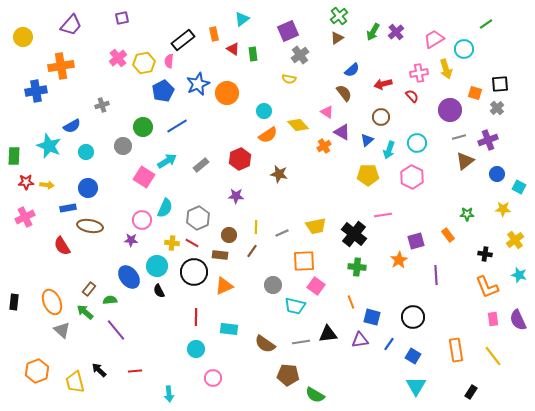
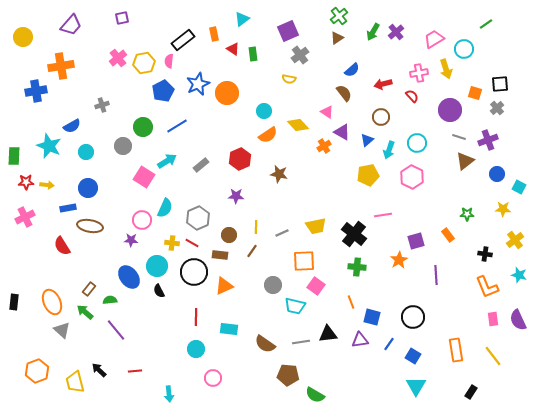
gray line at (459, 137): rotated 32 degrees clockwise
yellow pentagon at (368, 175): rotated 10 degrees counterclockwise
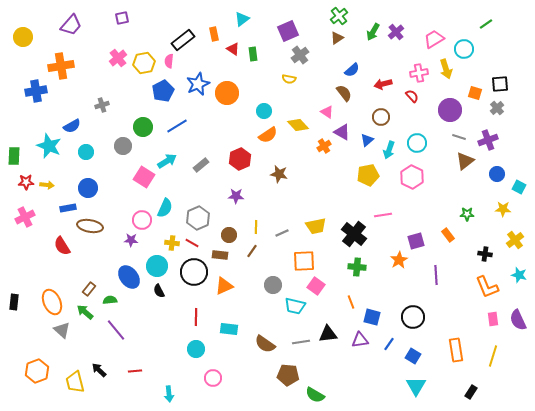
yellow line at (493, 356): rotated 55 degrees clockwise
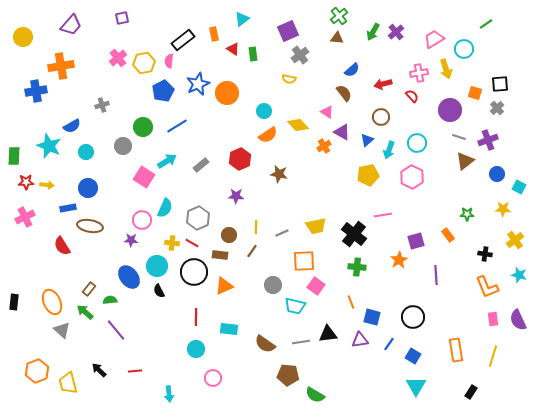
brown triangle at (337, 38): rotated 40 degrees clockwise
yellow trapezoid at (75, 382): moved 7 px left, 1 px down
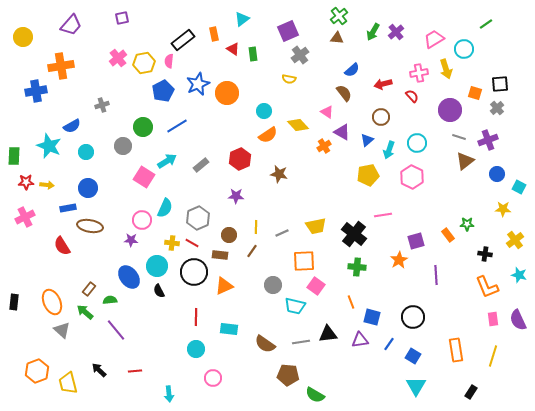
green star at (467, 214): moved 10 px down
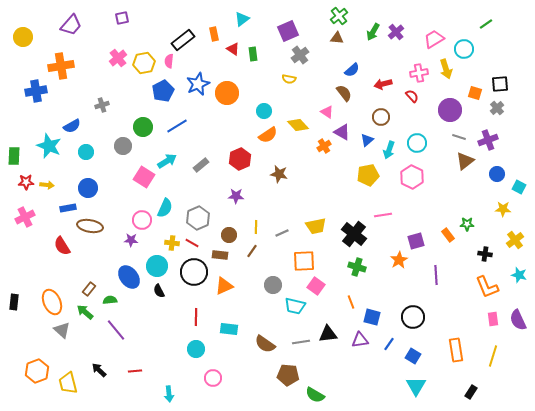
green cross at (357, 267): rotated 12 degrees clockwise
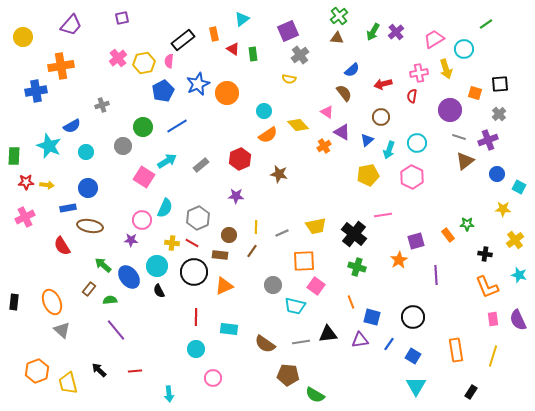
red semicircle at (412, 96): rotated 128 degrees counterclockwise
gray cross at (497, 108): moved 2 px right, 6 px down
green arrow at (85, 312): moved 18 px right, 47 px up
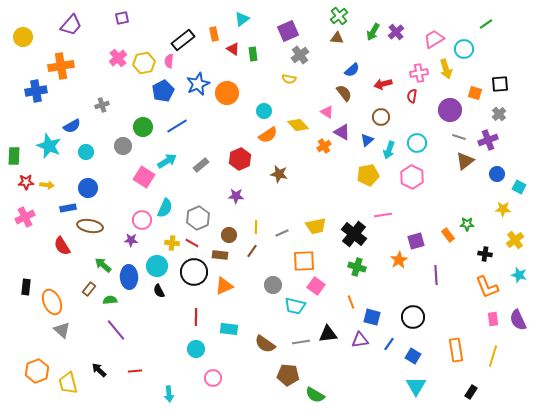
blue ellipse at (129, 277): rotated 35 degrees clockwise
black rectangle at (14, 302): moved 12 px right, 15 px up
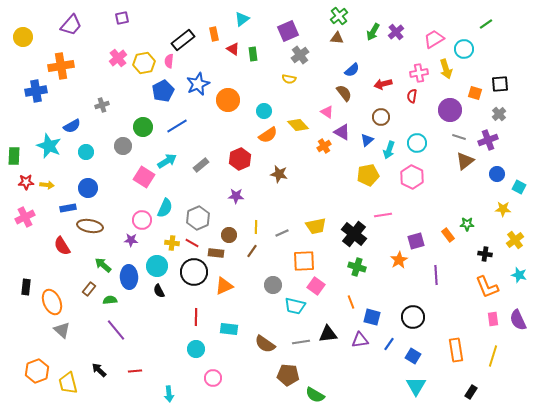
orange circle at (227, 93): moved 1 px right, 7 px down
brown rectangle at (220, 255): moved 4 px left, 2 px up
